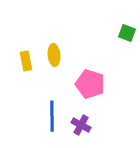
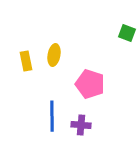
yellow ellipse: rotated 15 degrees clockwise
purple cross: rotated 24 degrees counterclockwise
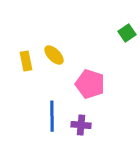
green square: rotated 36 degrees clockwise
yellow ellipse: rotated 55 degrees counterclockwise
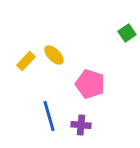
yellow rectangle: rotated 54 degrees clockwise
blue line: moved 3 px left; rotated 16 degrees counterclockwise
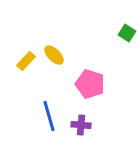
green square: rotated 24 degrees counterclockwise
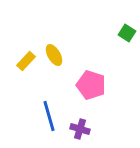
yellow ellipse: rotated 15 degrees clockwise
pink pentagon: moved 1 px right, 1 px down
purple cross: moved 1 px left, 4 px down; rotated 12 degrees clockwise
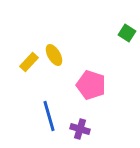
yellow rectangle: moved 3 px right, 1 px down
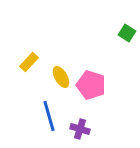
yellow ellipse: moved 7 px right, 22 px down
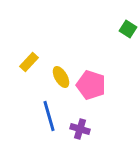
green square: moved 1 px right, 4 px up
